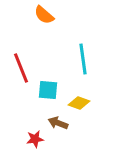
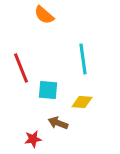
yellow diamond: moved 3 px right, 1 px up; rotated 15 degrees counterclockwise
red star: moved 2 px left
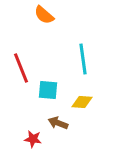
red star: rotated 18 degrees clockwise
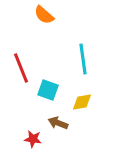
cyan square: rotated 15 degrees clockwise
yellow diamond: rotated 15 degrees counterclockwise
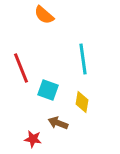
yellow diamond: rotated 70 degrees counterclockwise
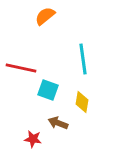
orange semicircle: moved 1 px right, 1 px down; rotated 100 degrees clockwise
red line: rotated 56 degrees counterclockwise
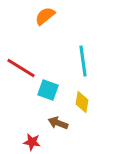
cyan line: moved 2 px down
red line: rotated 20 degrees clockwise
red star: moved 1 px left, 3 px down
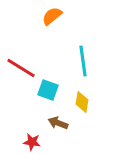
orange semicircle: moved 7 px right
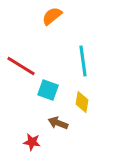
red line: moved 2 px up
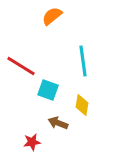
yellow diamond: moved 3 px down
red star: rotated 18 degrees counterclockwise
